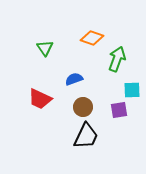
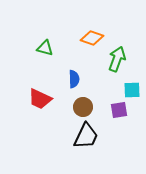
green triangle: rotated 42 degrees counterclockwise
blue semicircle: rotated 108 degrees clockwise
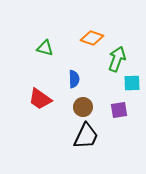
cyan square: moved 7 px up
red trapezoid: rotated 10 degrees clockwise
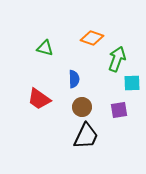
red trapezoid: moved 1 px left
brown circle: moved 1 px left
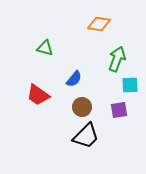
orange diamond: moved 7 px right, 14 px up; rotated 10 degrees counterclockwise
blue semicircle: rotated 42 degrees clockwise
cyan square: moved 2 px left, 2 px down
red trapezoid: moved 1 px left, 4 px up
black trapezoid: rotated 20 degrees clockwise
